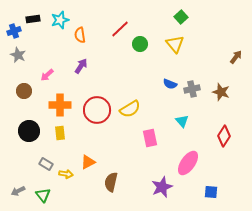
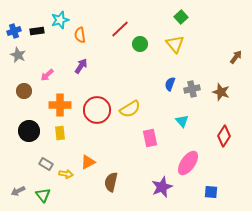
black rectangle: moved 4 px right, 12 px down
blue semicircle: rotated 88 degrees clockwise
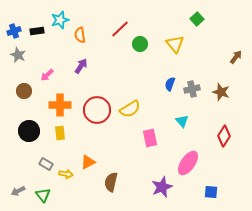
green square: moved 16 px right, 2 px down
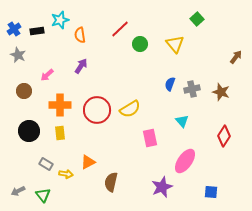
blue cross: moved 2 px up; rotated 16 degrees counterclockwise
pink ellipse: moved 3 px left, 2 px up
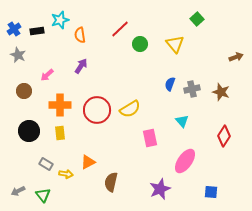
brown arrow: rotated 32 degrees clockwise
purple star: moved 2 px left, 2 px down
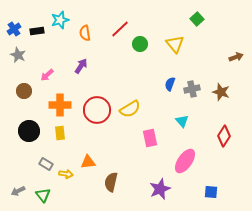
orange semicircle: moved 5 px right, 2 px up
orange triangle: rotated 21 degrees clockwise
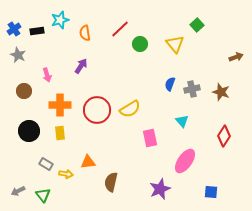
green square: moved 6 px down
pink arrow: rotated 64 degrees counterclockwise
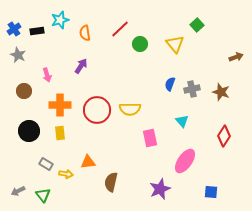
yellow semicircle: rotated 30 degrees clockwise
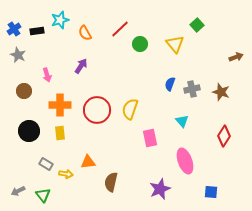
orange semicircle: rotated 21 degrees counterclockwise
yellow semicircle: rotated 110 degrees clockwise
pink ellipse: rotated 55 degrees counterclockwise
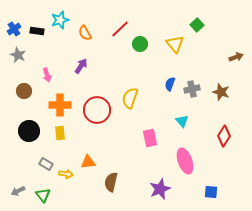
black rectangle: rotated 16 degrees clockwise
yellow semicircle: moved 11 px up
